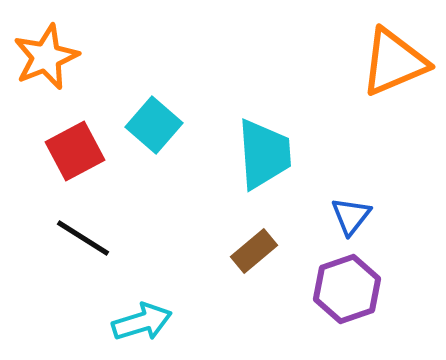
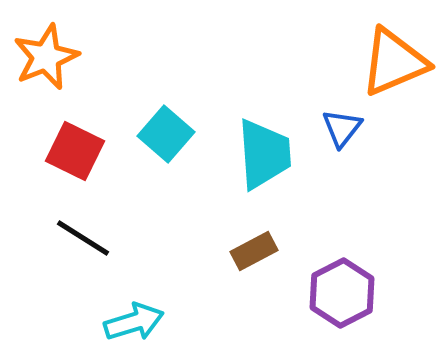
cyan square: moved 12 px right, 9 px down
red square: rotated 36 degrees counterclockwise
blue triangle: moved 9 px left, 88 px up
brown rectangle: rotated 12 degrees clockwise
purple hexagon: moved 5 px left, 4 px down; rotated 8 degrees counterclockwise
cyan arrow: moved 8 px left
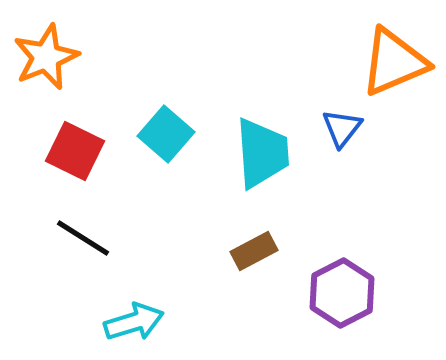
cyan trapezoid: moved 2 px left, 1 px up
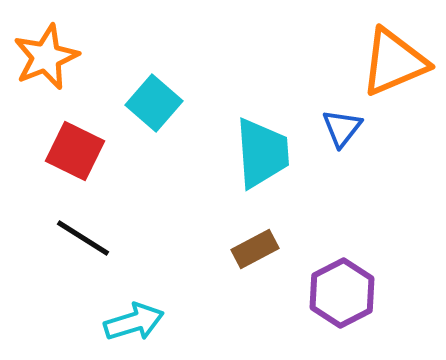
cyan square: moved 12 px left, 31 px up
brown rectangle: moved 1 px right, 2 px up
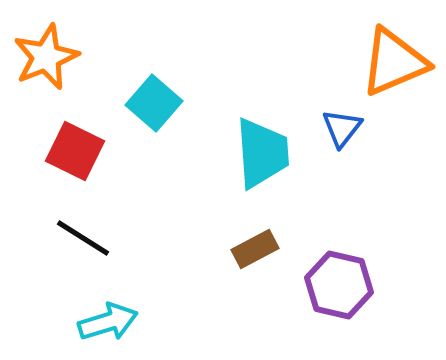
purple hexagon: moved 3 px left, 8 px up; rotated 20 degrees counterclockwise
cyan arrow: moved 26 px left
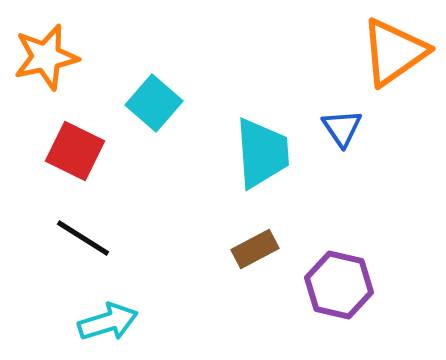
orange star: rotated 10 degrees clockwise
orange triangle: moved 10 px up; rotated 12 degrees counterclockwise
blue triangle: rotated 12 degrees counterclockwise
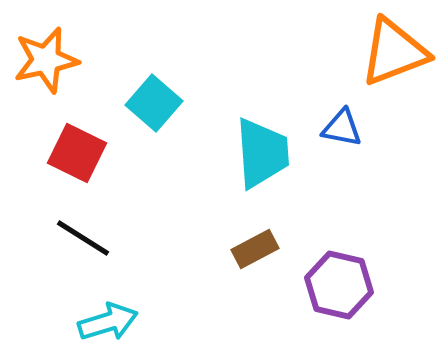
orange triangle: rotated 14 degrees clockwise
orange star: moved 3 px down
blue triangle: rotated 45 degrees counterclockwise
red square: moved 2 px right, 2 px down
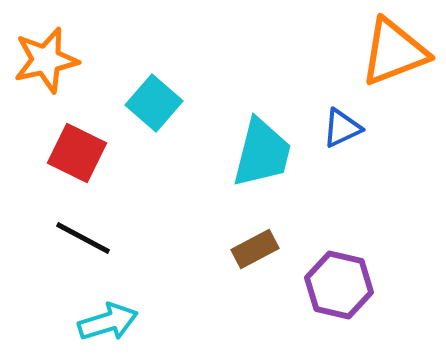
blue triangle: rotated 36 degrees counterclockwise
cyan trapezoid: rotated 18 degrees clockwise
black line: rotated 4 degrees counterclockwise
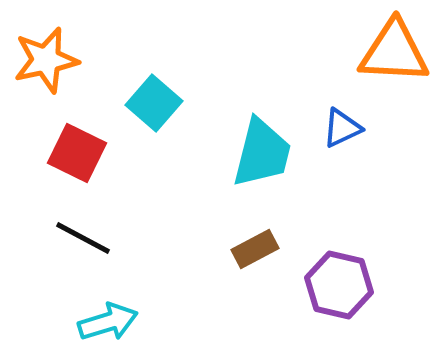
orange triangle: rotated 24 degrees clockwise
